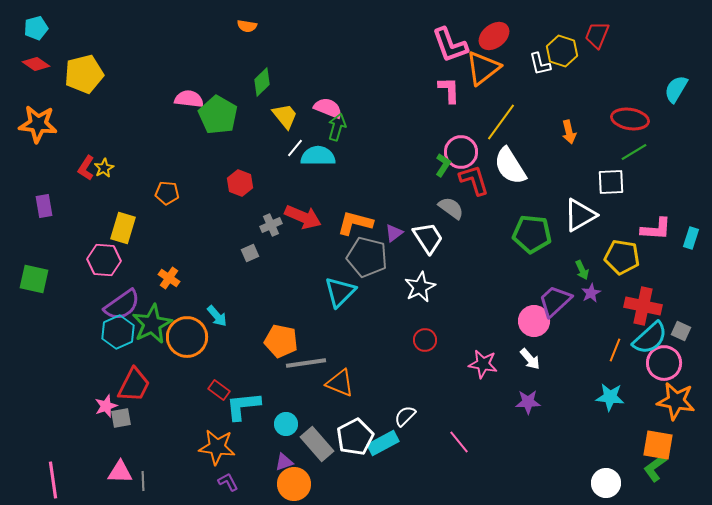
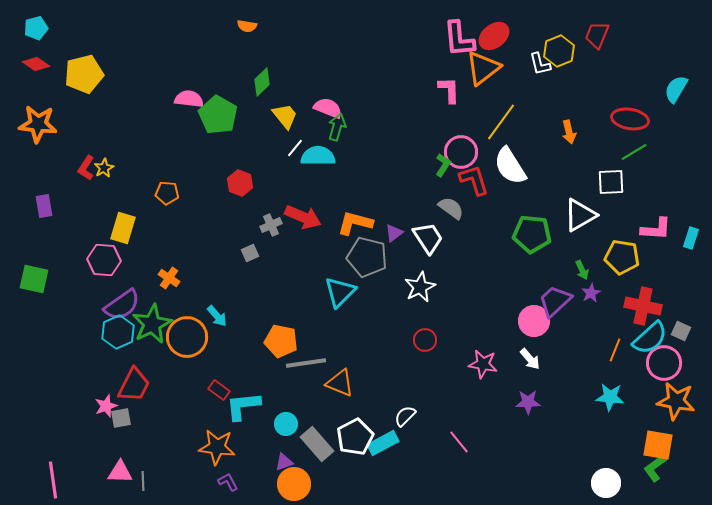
pink L-shape at (450, 45): moved 9 px right, 6 px up; rotated 15 degrees clockwise
yellow hexagon at (562, 51): moved 3 px left; rotated 20 degrees clockwise
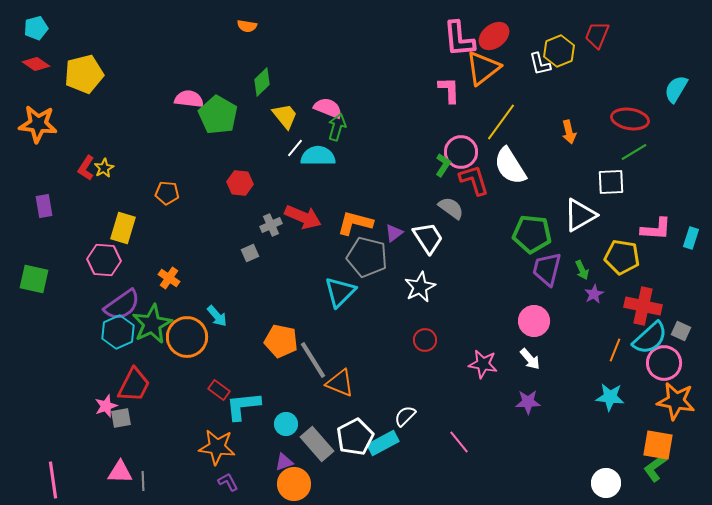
red hexagon at (240, 183): rotated 15 degrees counterclockwise
purple star at (591, 293): moved 3 px right, 1 px down
purple trapezoid at (555, 301): moved 8 px left, 32 px up; rotated 33 degrees counterclockwise
gray line at (306, 363): moved 7 px right, 3 px up; rotated 66 degrees clockwise
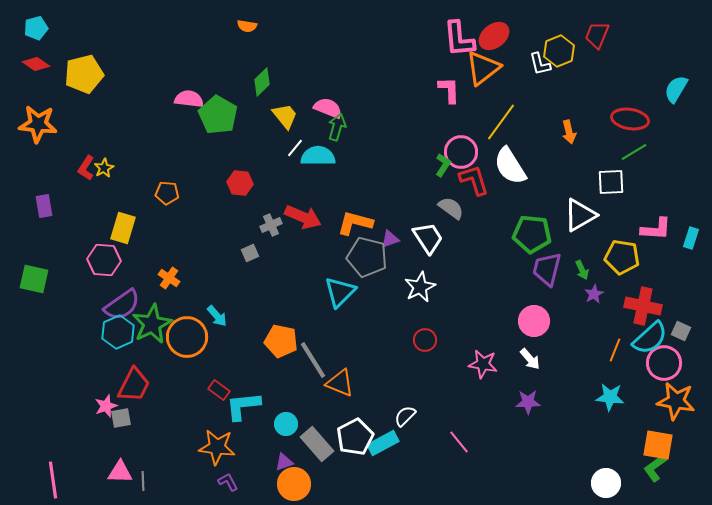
purple triangle at (394, 233): moved 4 px left, 6 px down; rotated 18 degrees clockwise
